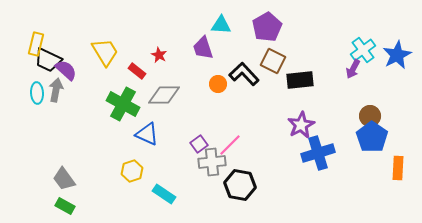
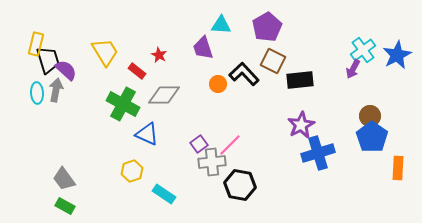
black trapezoid: rotated 132 degrees counterclockwise
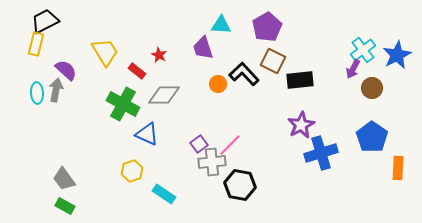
black trapezoid: moved 3 px left, 39 px up; rotated 100 degrees counterclockwise
brown circle: moved 2 px right, 28 px up
blue cross: moved 3 px right
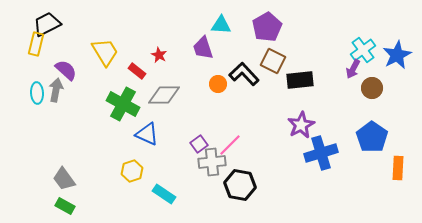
black trapezoid: moved 2 px right, 3 px down
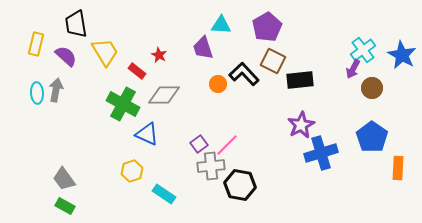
black trapezoid: moved 29 px right; rotated 72 degrees counterclockwise
blue star: moved 5 px right; rotated 16 degrees counterclockwise
purple semicircle: moved 14 px up
pink line: moved 3 px left
gray cross: moved 1 px left, 4 px down
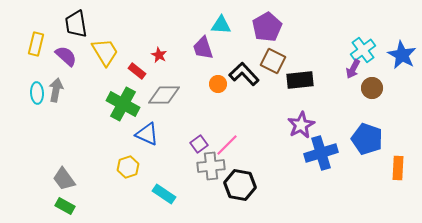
blue pentagon: moved 5 px left, 2 px down; rotated 16 degrees counterclockwise
yellow hexagon: moved 4 px left, 4 px up
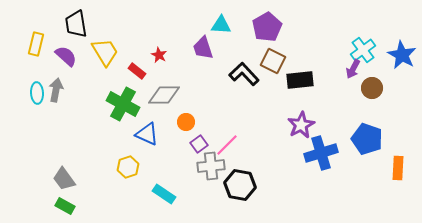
orange circle: moved 32 px left, 38 px down
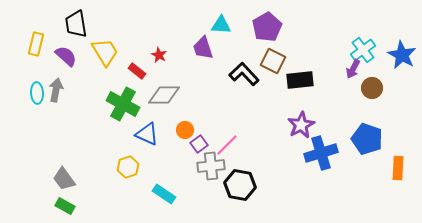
orange circle: moved 1 px left, 8 px down
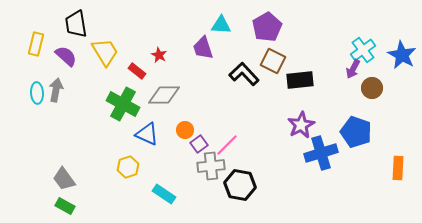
blue pentagon: moved 11 px left, 7 px up
